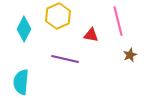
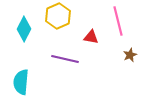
red triangle: moved 2 px down
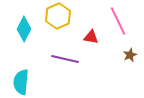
pink line: rotated 12 degrees counterclockwise
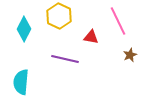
yellow hexagon: moved 1 px right; rotated 10 degrees counterclockwise
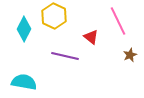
yellow hexagon: moved 5 px left
red triangle: rotated 28 degrees clockwise
purple line: moved 3 px up
cyan semicircle: moved 3 px right; rotated 95 degrees clockwise
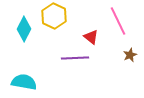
purple line: moved 10 px right, 2 px down; rotated 16 degrees counterclockwise
